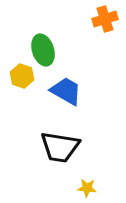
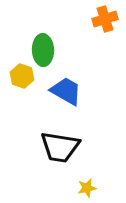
green ellipse: rotated 16 degrees clockwise
yellow star: rotated 18 degrees counterclockwise
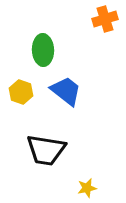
yellow hexagon: moved 1 px left, 16 px down
blue trapezoid: rotated 8 degrees clockwise
black trapezoid: moved 14 px left, 3 px down
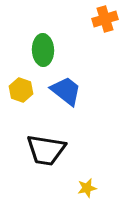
yellow hexagon: moved 2 px up
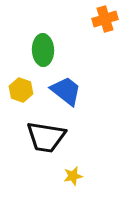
black trapezoid: moved 13 px up
yellow star: moved 14 px left, 12 px up
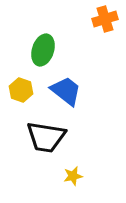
green ellipse: rotated 20 degrees clockwise
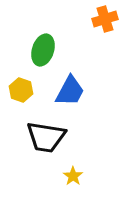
blue trapezoid: moved 4 px right; rotated 80 degrees clockwise
yellow star: rotated 24 degrees counterclockwise
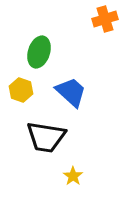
green ellipse: moved 4 px left, 2 px down
blue trapezoid: moved 1 px right, 1 px down; rotated 76 degrees counterclockwise
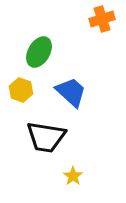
orange cross: moved 3 px left
green ellipse: rotated 12 degrees clockwise
